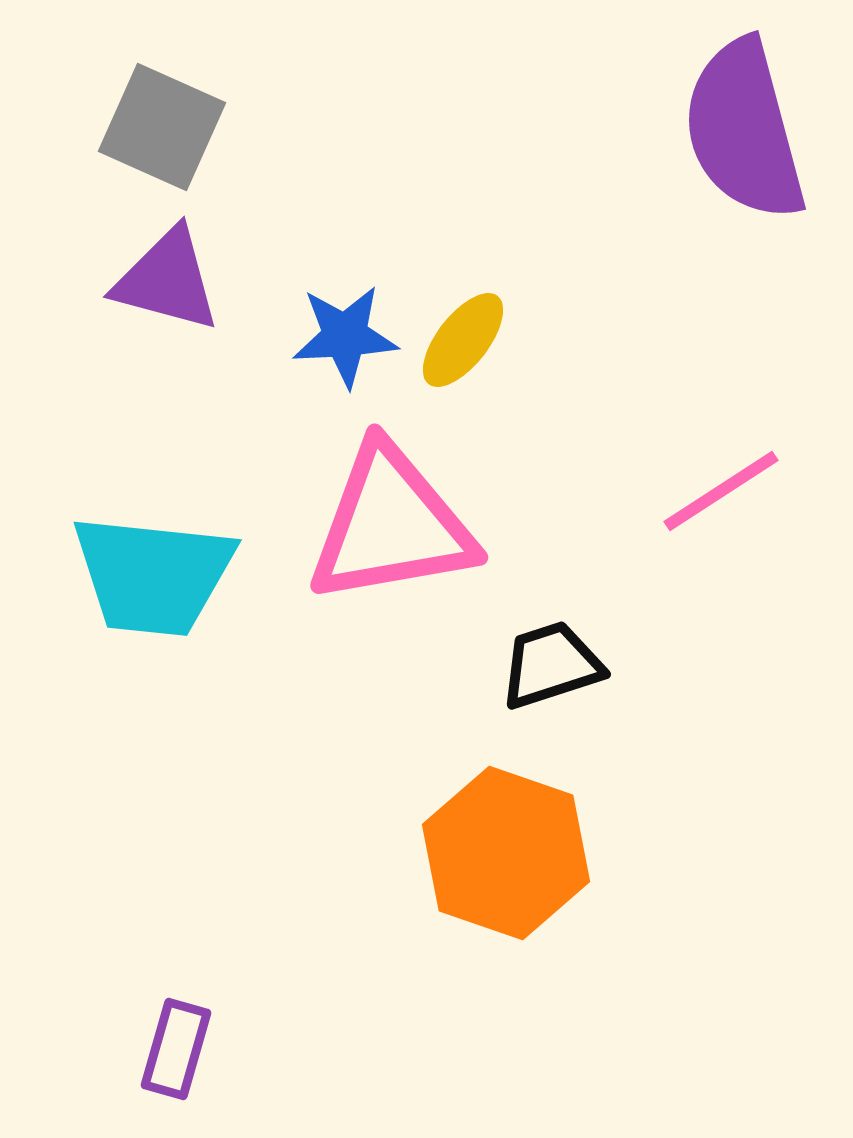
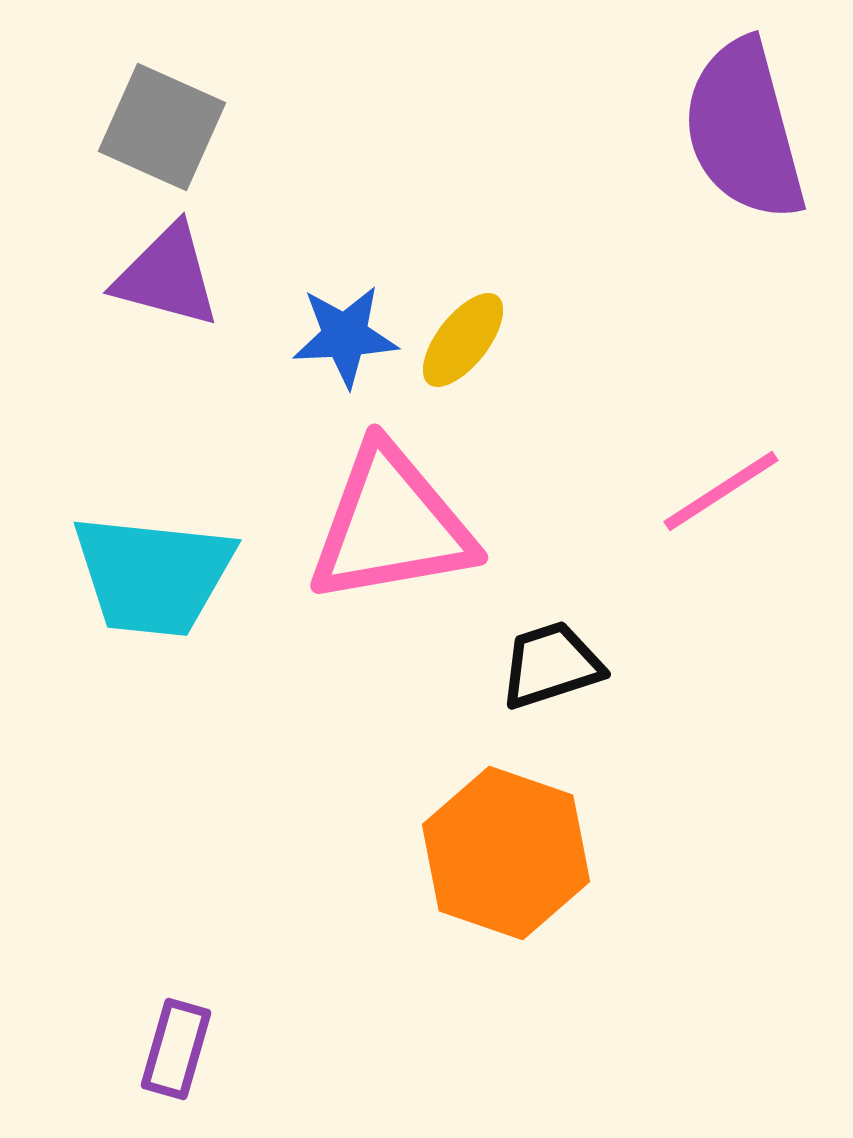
purple triangle: moved 4 px up
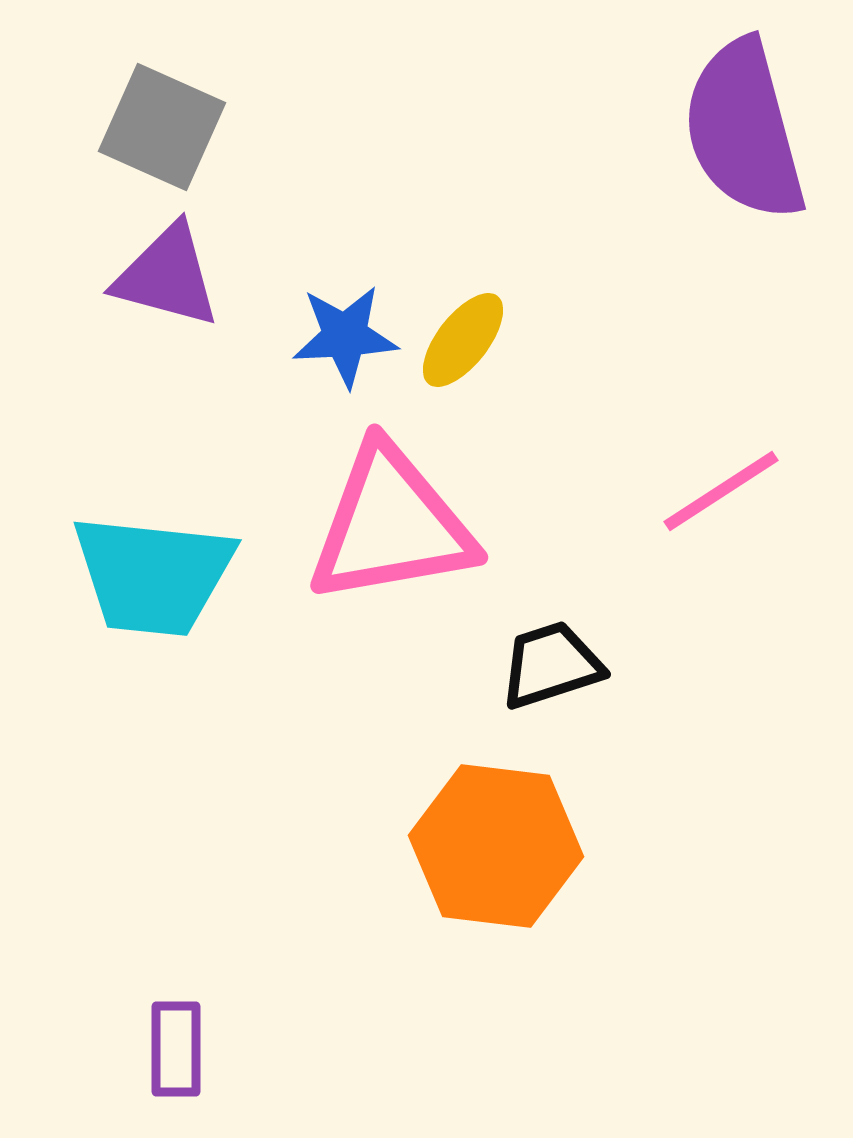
orange hexagon: moved 10 px left, 7 px up; rotated 12 degrees counterclockwise
purple rectangle: rotated 16 degrees counterclockwise
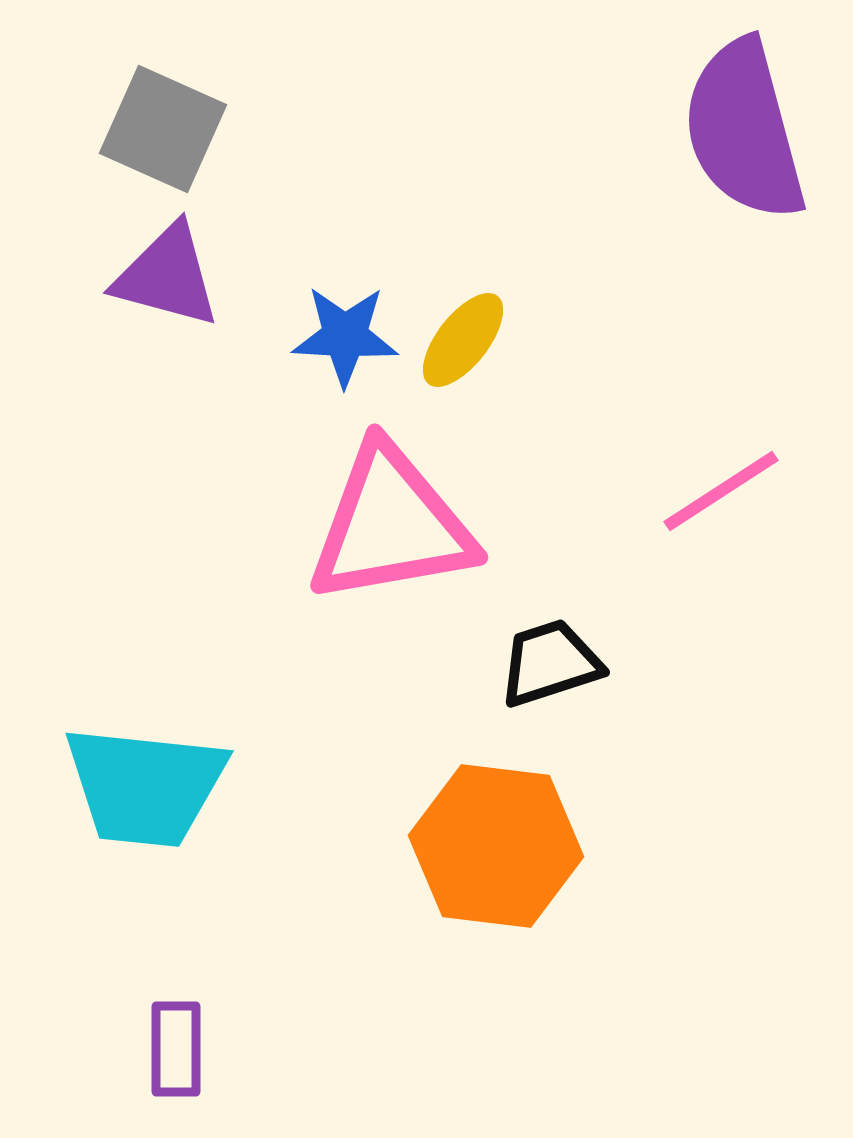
gray square: moved 1 px right, 2 px down
blue star: rotated 6 degrees clockwise
cyan trapezoid: moved 8 px left, 211 px down
black trapezoid: moved 1 px left, 2 px up
